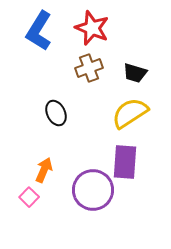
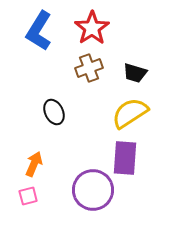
red star: rotated 16 degrees clockwise
black ellipse: moved 2 px left, 1 px up
purple rectangle: moved 4 px up
orange arrow: moved 10 px left, 6 px up
pink square: moved 1 px left, 1 px up; rotated 30 degrees clockwise
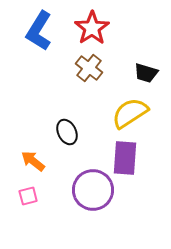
brown cross: rotated 32 degrees counterclockwise
black trapezoid: moved 11 px right
black ellipse: moved 13 px right, 20 px down
orange arrow: moved 1 px left, 3 px up; rotated 75 degrees counterclockwise
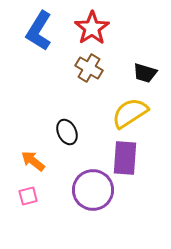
brown cross: rotated 8 degrees counterclockwise
black trapezoid: moved 1 px left
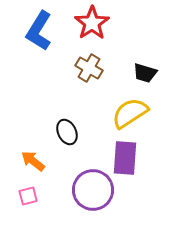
red star: moved 5 px up
